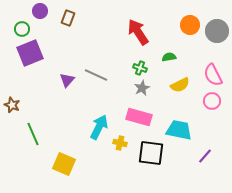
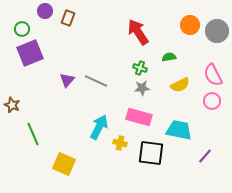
purple circle: moved 5 px right
gray line: moved 6 px down
gray star: rotated 21 degrees clockwise
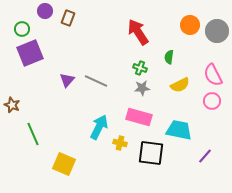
green semicircle: rotated 72 degrees counterclockwise
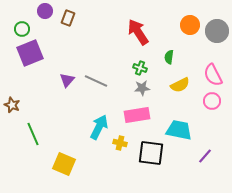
pink rectangle: moved 2 px left, 2 px up; rotated 25 degrees counterclockwise
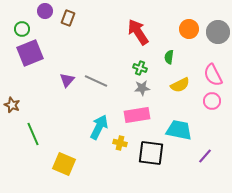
orange circle: moved 1 px left, 4 px down
gray circle: moved 1 px right, 1 px down
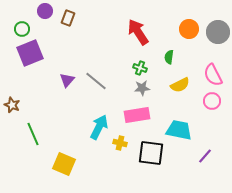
gray line: rotated 15 degrees clockwise
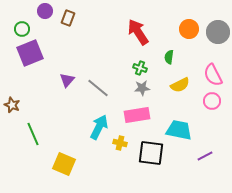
gray line: moved 2 px right, 7 px down
purple line: rotated 21 degrees clockwise
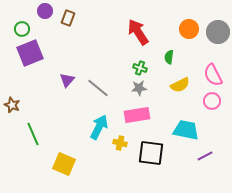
gray star: moved 3 px left
cyan trapezoid: moved 7 px right
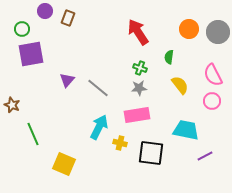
purple square: moved 1 px right, 1 px down; rotated 12 degrees clockwise
yellow semicircle: rotated 102 degrees counterclockwise
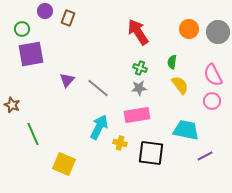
green semicircle: moved 3 px right, 5 px down
